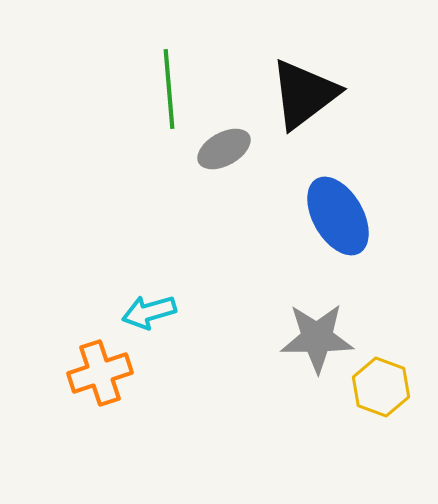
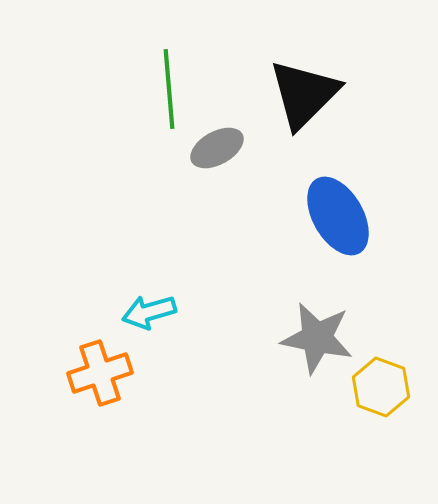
black triangle: rotated 8 degrees counterclockwise
gray ellipse: moved 7 px left, 1 px up
gray star: rotated 12 degrees clockwise
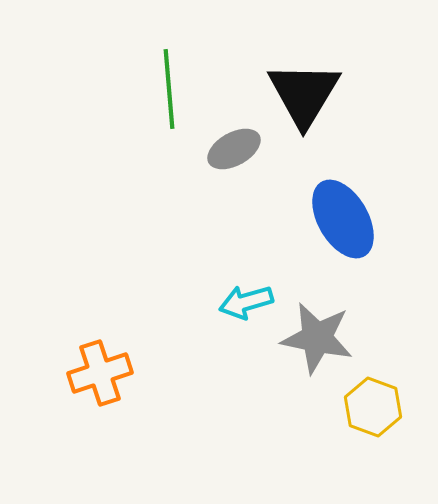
black triangle: rotated 14 degrees counterclockwise
gray ellipse: moved 17 px right, 1 px down
blue ellipse: moved 5 px right, 3 px down
cyan arrow: moved 97 px right, 10 px up
yellow hexagon: moved 8 px left, 20 px down
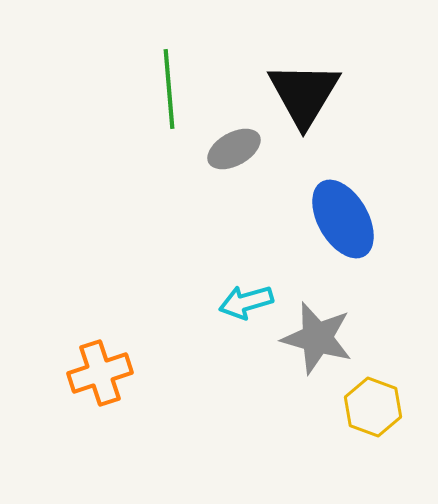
gray star: rotated 4 degrees clockwise
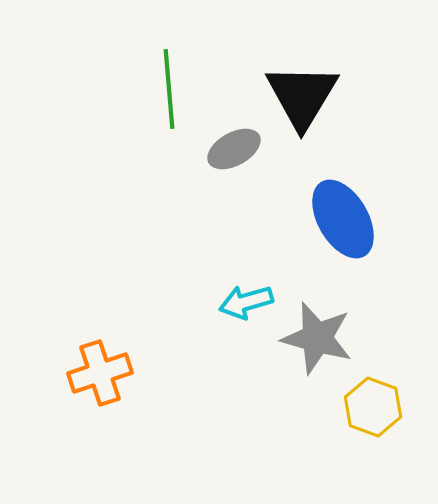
black triangle: moved 2 px left, 2 px down
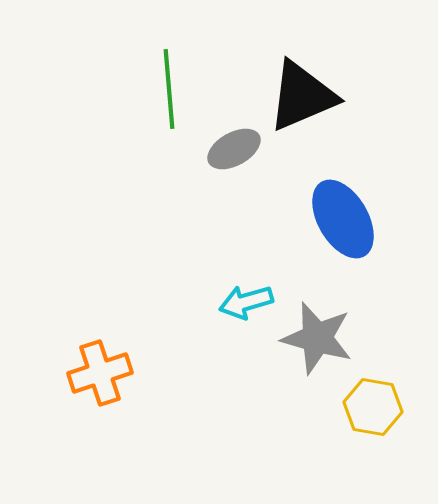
black triangle: rotated 36 degrees clockwise
yellow hexagon: rotated 10 degrees counterclockwise
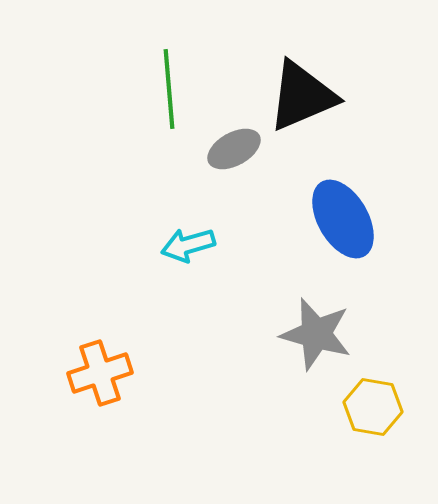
cyan arrow: moved 58 px left, 57 px up
gray star: moved 1 px left, 4 px up
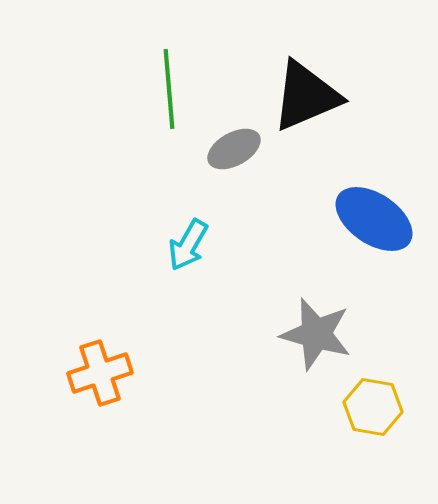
black triangle: moved 4 px right
blue ellipse: moved 31 px right; rotated 26 degrees counterclockwise
cyan arrow: rotated 44 degrees counterclockwise
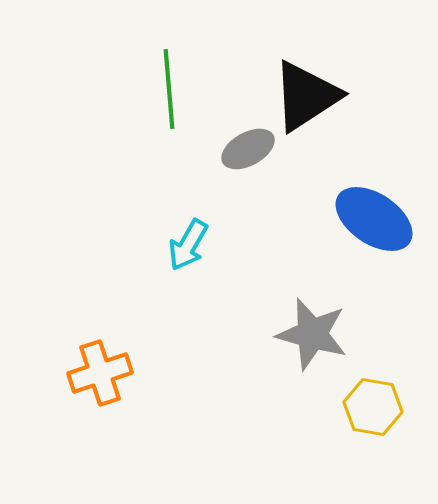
black triangle: rotated 10 degrees counterclockwise
gray ellipse: moved 14 px right
gray star: moved 4 px left
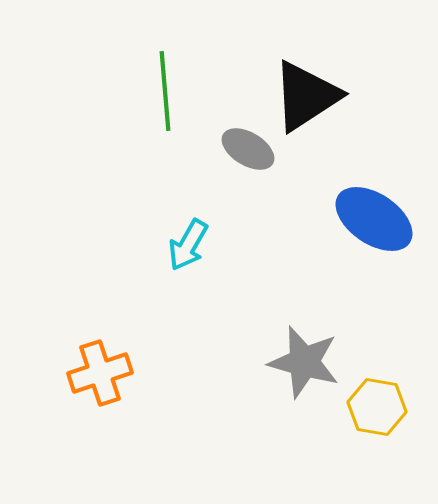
green line: moved 4 px left, 2 px down
gray ellipse: rotated 60 degrees clockwise
gray star: moved 8 px left, 28 px down
yellow hexagon: moved 4 px right
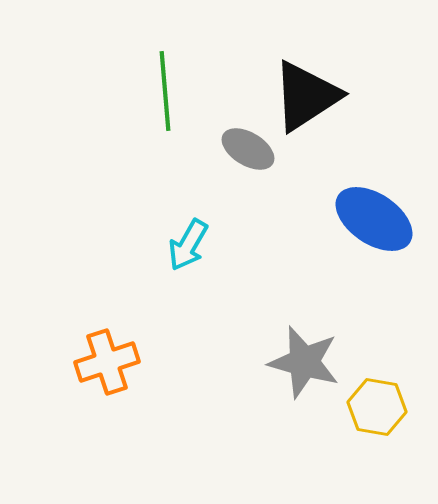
orange cross: moved 7 px right, 11 px up
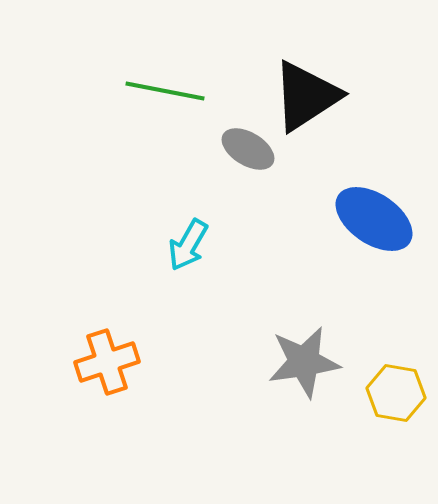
green line: rotated 74 degrees counterclockwise
gray star: rotated 24 degrees counterclockwise
yellow hexagon: moved 19 px right, 14 px up
